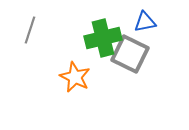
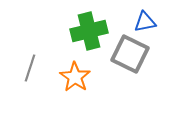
gray line: moved 38 px down
green cross: moved 14 px left, 7 px up
orange star: rotated 8 degrees clockwise
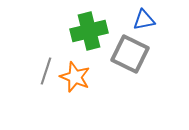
blue triangle: moved 1 px left, 2 px up
gray line: moved 16 px right, 3 px down
orange star: rotated 12 degrees counterclockwise
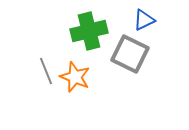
blue triangle: rotated 15 degrees counterclockwise
gray line: rotated 40 degrees counterclockwise
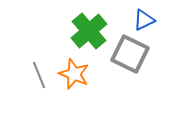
green cross: rotated 27 degrees counterclockwise
gray line: moved 7 px left, 4 px down
orange star: moved 1 px left, 3 px up
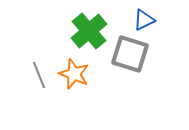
gray square: rotated 9 degrees counterclockwise
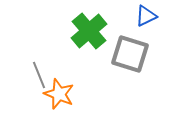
blue triangle: moved 2 px right, 4 px up
orange star: moved 15 px left, 20 px down
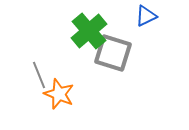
gray square: moved 17 px left, 1 px up
